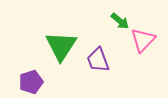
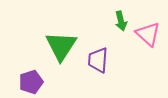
green arrow: moved 1 px right; rotated 36 degrees clockwise
pink triangle: moved 5 px right, 6 px up; rotated 32 degrees counterclockwise
purple trapezoid: rotated 24 degrees clockwise
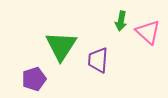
green arrow: rotated 24 degrees clockwise
pink triangle: moved 2 px up
purple pentagon: moved 3 px right, 3 px up
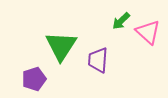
green arrow: rotated 36 degrees clockwise
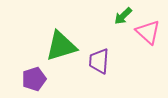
green arrow: moved 2 px right, 5 px up
green triangle: rotated 40 degrees clockwise
purple trapezoid: moved 1 px right, 1 px down
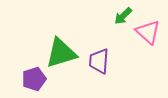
green triangle: moved 7 px down
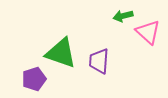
green arrow: rotated 30 degrees clockwise
green triangle: rotated 36 degrees clockwise
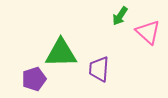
green arrow: moved 3 px left; rotated 42 degrees counterclockwise
green triangle: rotated 20 degrees counterclockwise
purple trapezoid: moved 8 px down
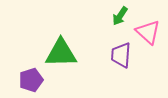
purple trapezoid: moved 22 px right, 14 px up
purple pentagon: moved 3 px left, 1 px down
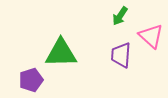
pink triangle: moved 3 px right, 4 px down
